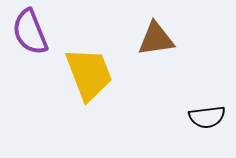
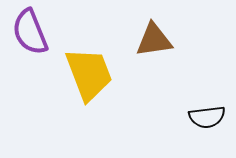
brown triangle: moved 2 px left, 1 px down
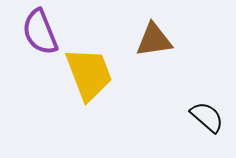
purple semicircle: moved 10 px right
black semicircle: rotated 132 degrees counterclockwise
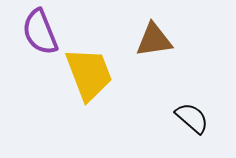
black semicircle: moved 15 px left, 1 px down
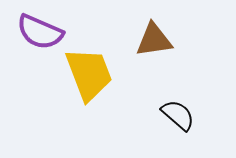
purple semicircle: rotated 45 degrees counterclockwise
black semicircle: moved 14 px left, 3 px up
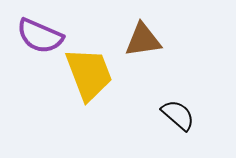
purple semicircle: moved 4 px down
brown triangle: moved 11 px left
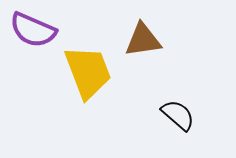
purple semicircle: moved 7 px left, 6 px up
yellow trapezoid: moved 1 px left, 2 px up
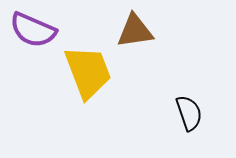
brown triangle: moved 8 px left, 9 px up
black semicircle: moved 11 px right, 2 px up; rotated 30 degrees clockwise
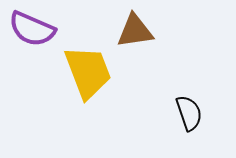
purple semicircle: moved 1 px left, 1 px up
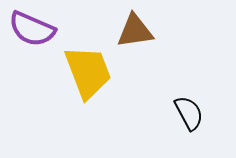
black semicircle: rotated 9 degrees counterclockwise
